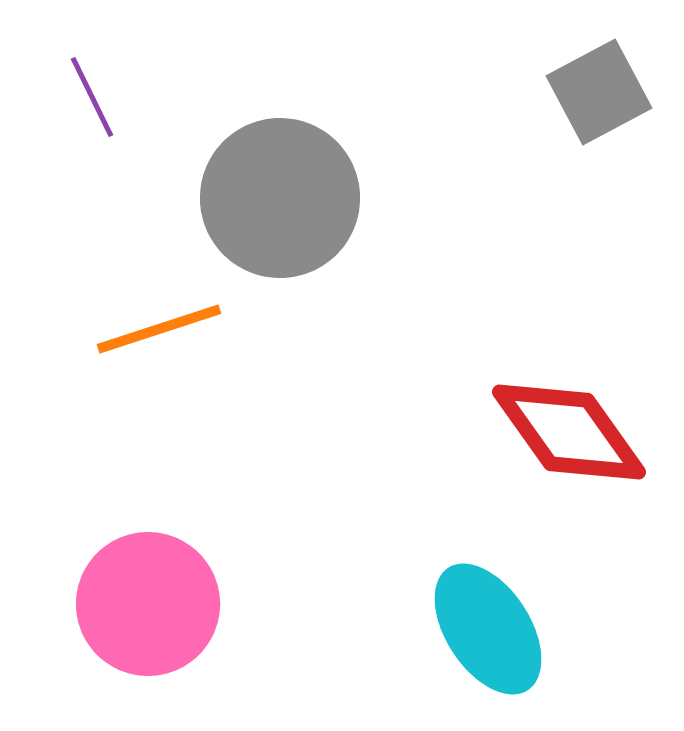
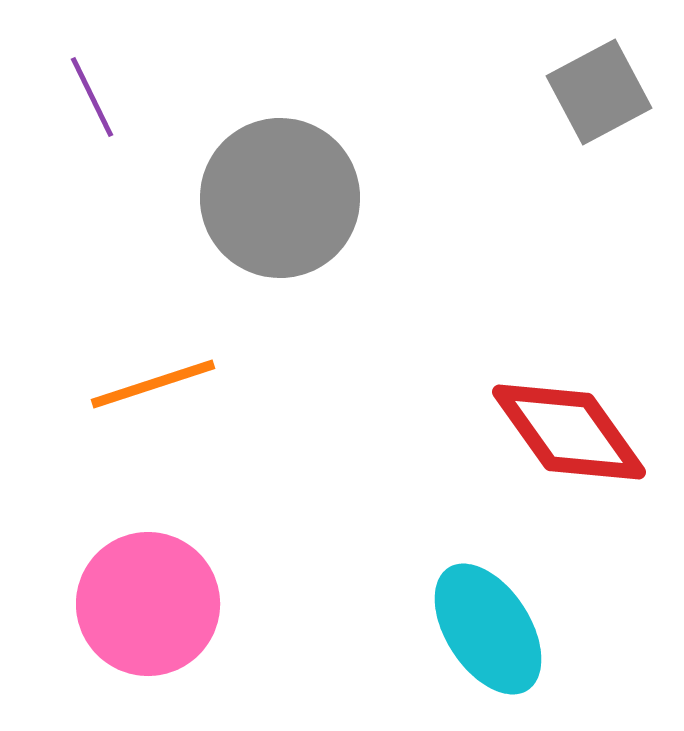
orange line: moved 6 px left, 55 px down
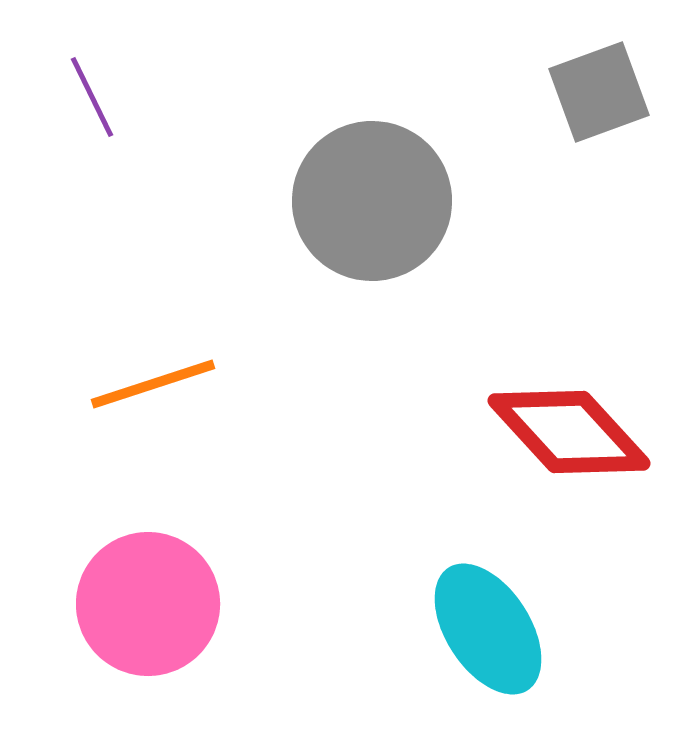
gray square: rotated 8 degrees clockwise
gray circle: moved 92 px right, 3 px down
red diamond: rotated 7 degrees counterclockwise
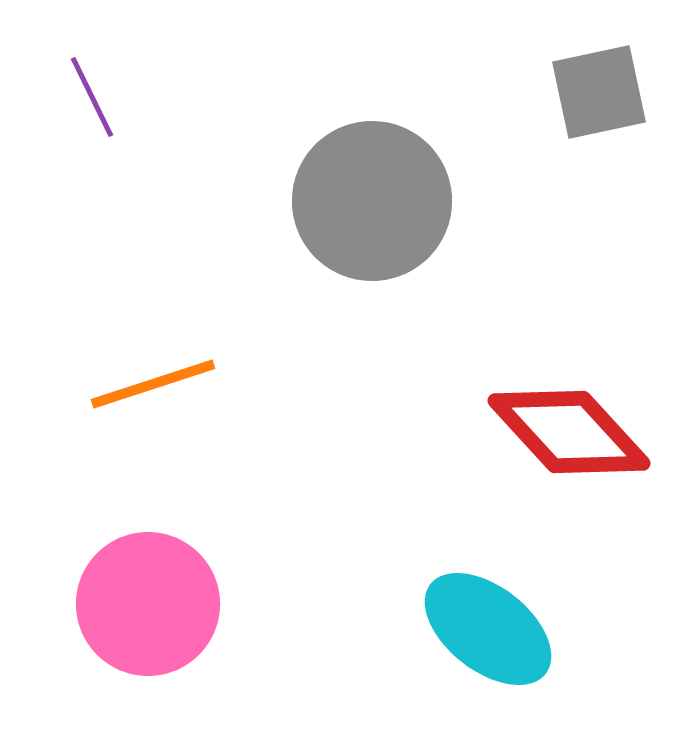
gray square: rotated 8 degrees clockwise
cyan ellipse: rotated 19 degrees counterclockwise
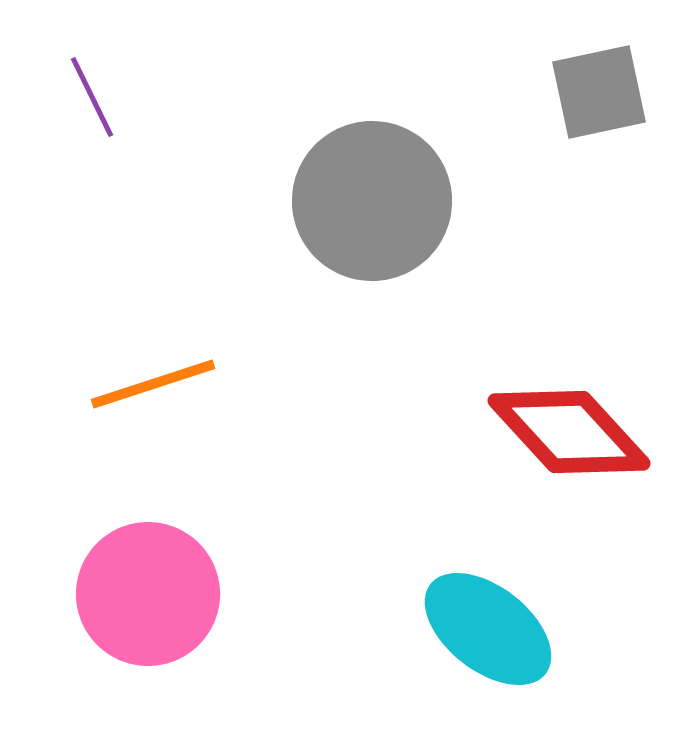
pink circle: moved 10 px up
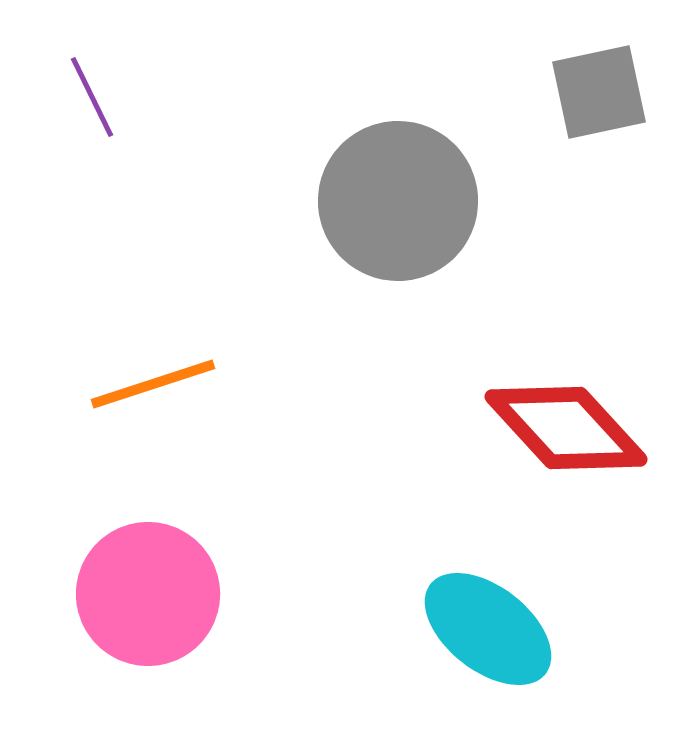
gray circle: moved 26 px right
red diamond: moved 3 px left, 4 px up
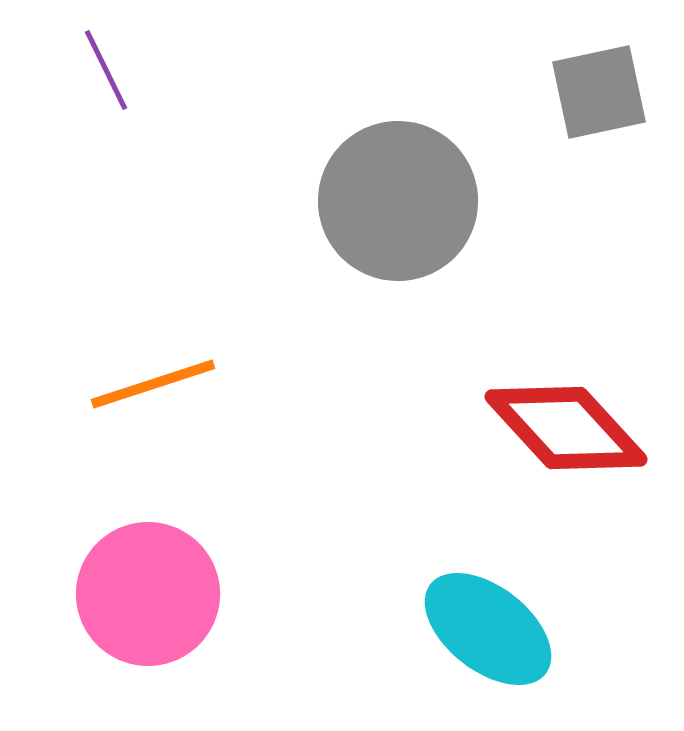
purple line: moved 14 px right, 27 px up
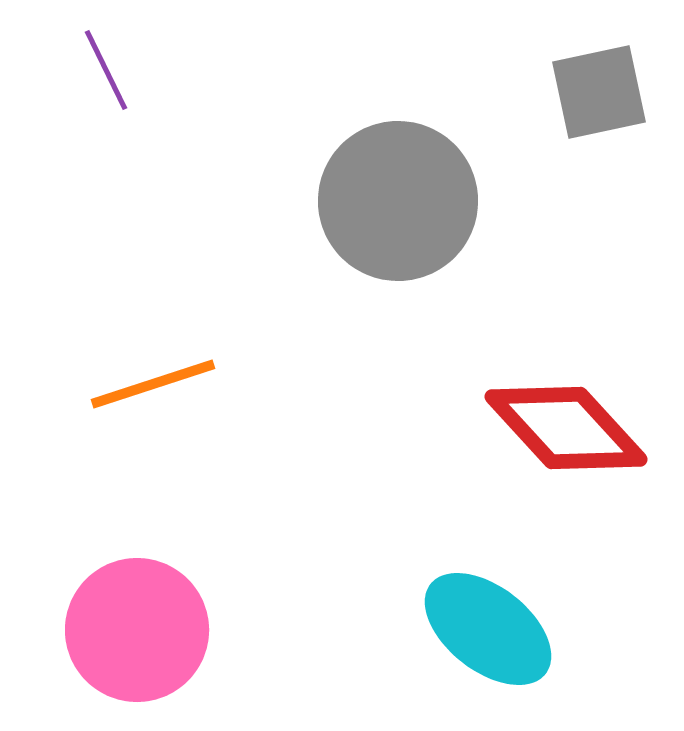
pink circle: moved 11 px left, 36 px down
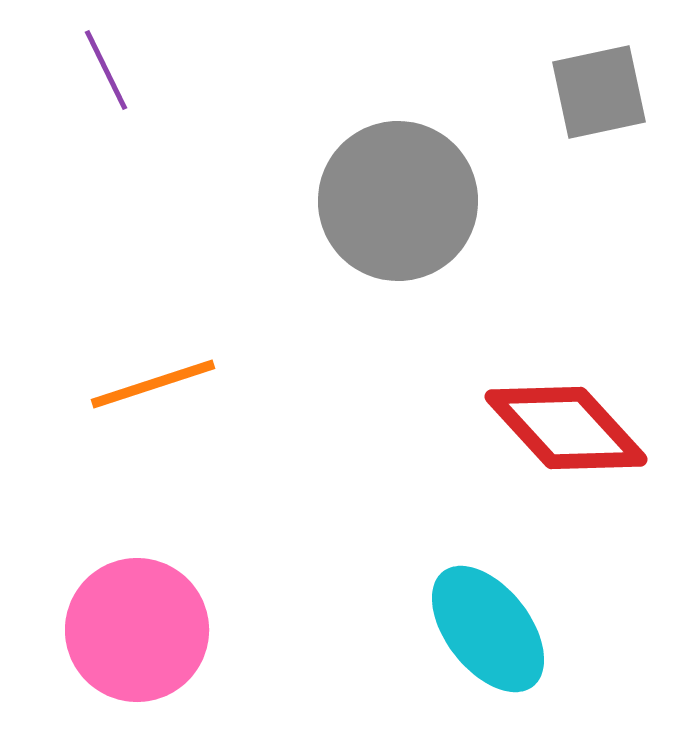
cyan ellipse: rotated 14 degrees clockwise
